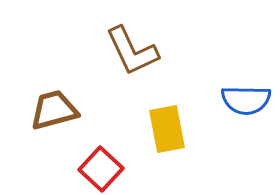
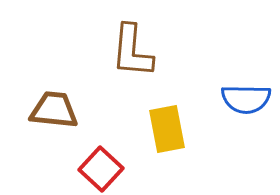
brown L-shape: rotated 30 degrees clockwise
blue semicircle: moved 1 px up
brown trapezoid: rotated 21 degrees clockwise
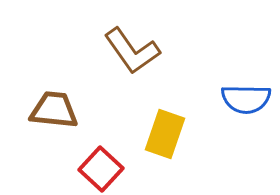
brown L-shape: rotated 40 degrees counterclockwise
yellow rectangle: moved 2 px left, 5 px down; rotated 30 degrees clockwise
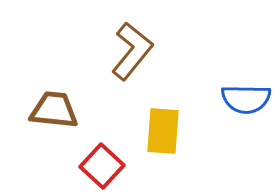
brown L-shape: rotated 106 degrees counterclockwise
yellow rectangle: moved 2 px left, 3 px up; rotated 15 degrees counterclockwise
red square: moved 1 px right, 3 px up
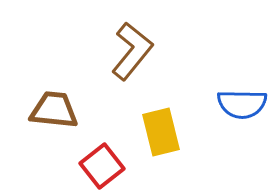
blue semicircle: moved 4 px left, 5 px down
yellow rectangle: moved 2 px left, 1 px down; rotated 18 degrees counterclockwise
red square: rotated 9 degrees clockwise
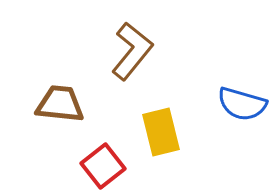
blue semicircle: rotated 15 degrees clockwise
brown trapezoid: moved 6 px right, 6 px up
red square: moved 1 px right
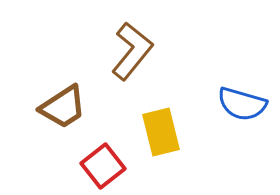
brown trapezoid: moved 3 px right, 3 px down; rotated 141 degrees clockwise
